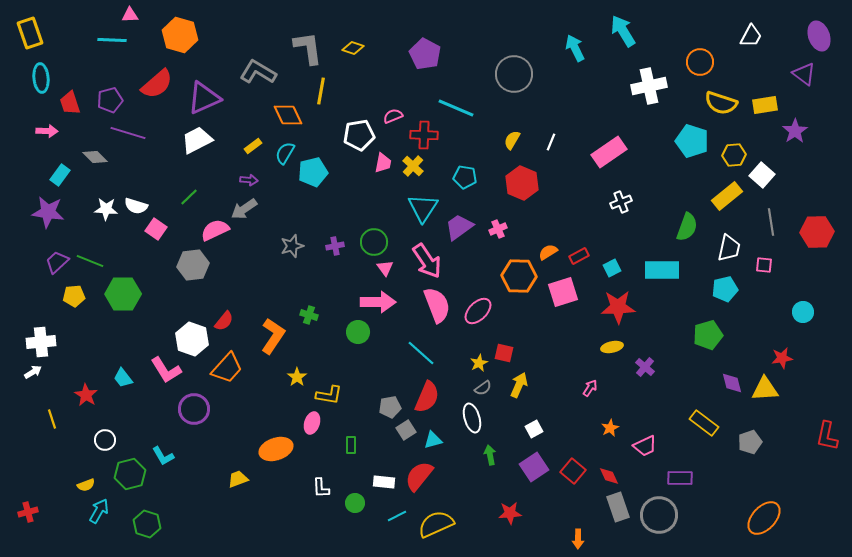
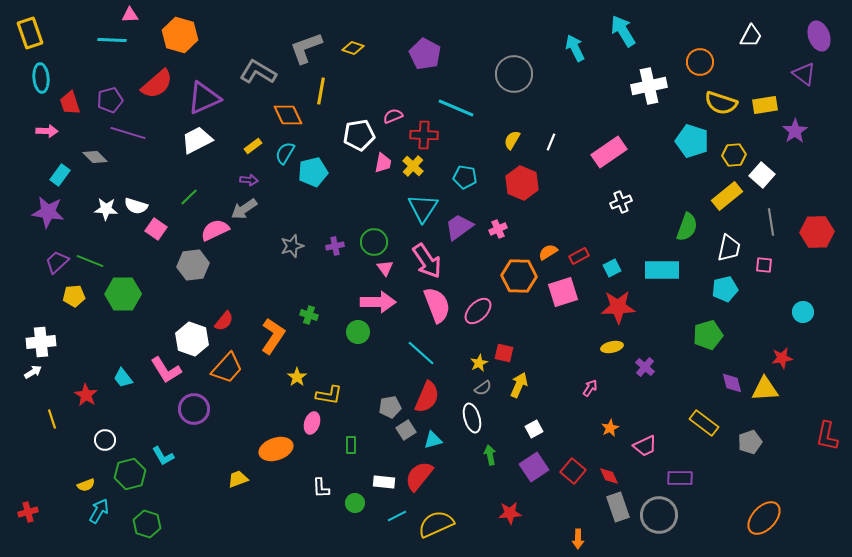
gray L-shape at (308, 48): moved 2 px left; rotated 102 degrees counterclockwise
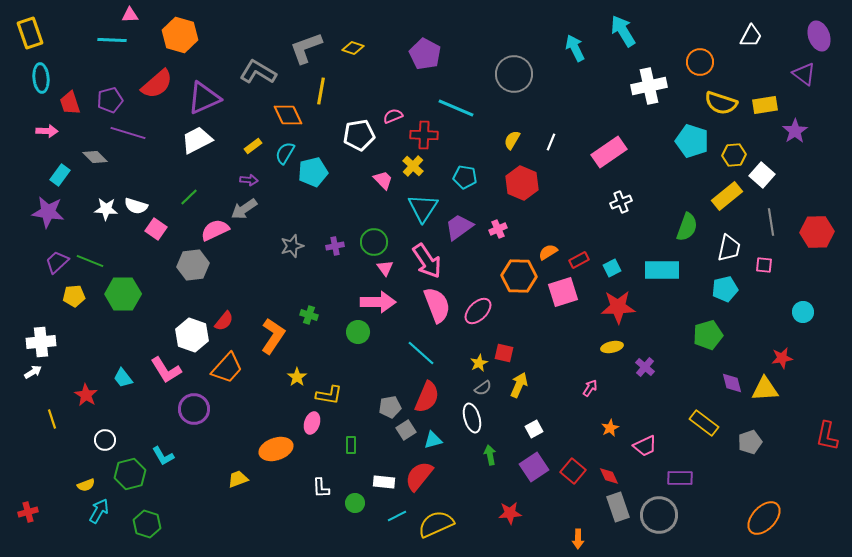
pink trapezoid at (383, 163): moved 17 px down; rotated 55 degrees counterclockwise
red rectangle at (579, 256): moved 4 px down
white hexagon at (192, 339): moved 4 px up
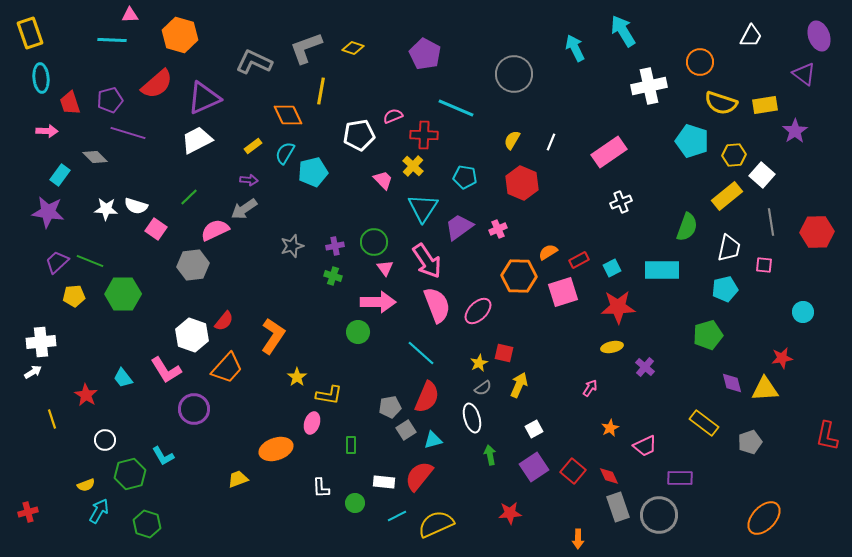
gray L-shape at (258, 72): moved 4 px left, 10 px up; rotated 6 degrees counterclockwise
green cross at (309, 315): moved 24 px right, 39 px up
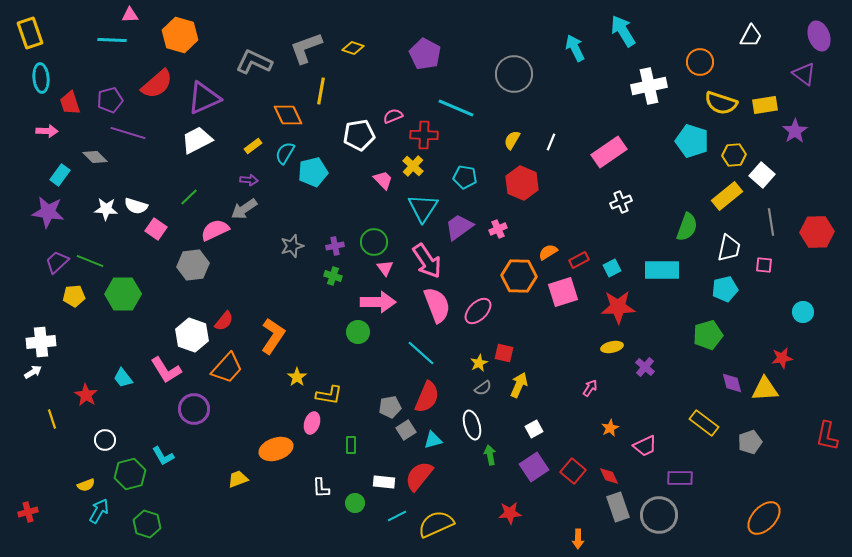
white ellipse at (472, 418): moved 7 px down
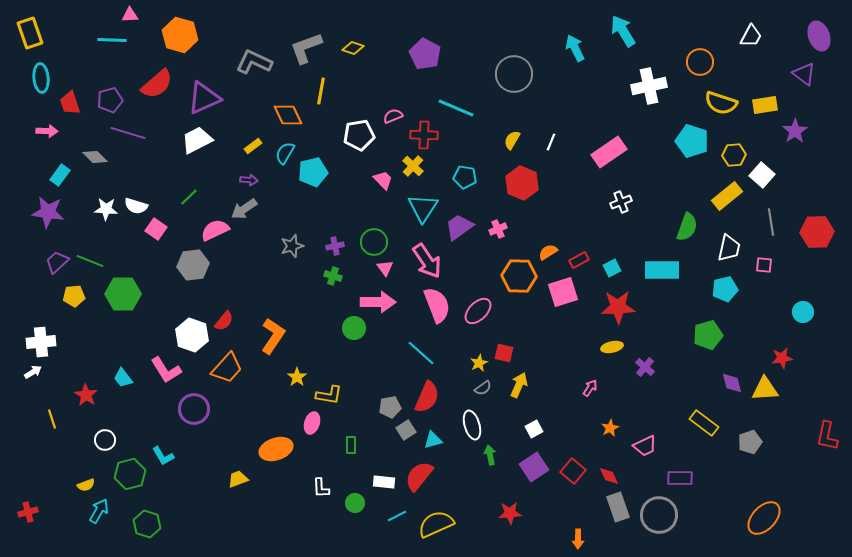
green circle at (358, 332): moved 4 px left, 4 px up
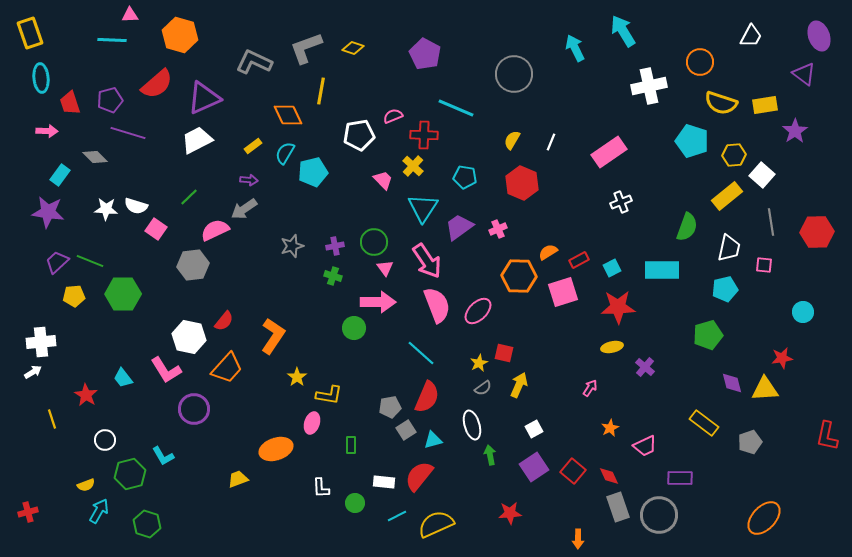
white hexagon at (192, 335): moved 3 px left, 2 px down; rotated 8 degrees counterclockwise
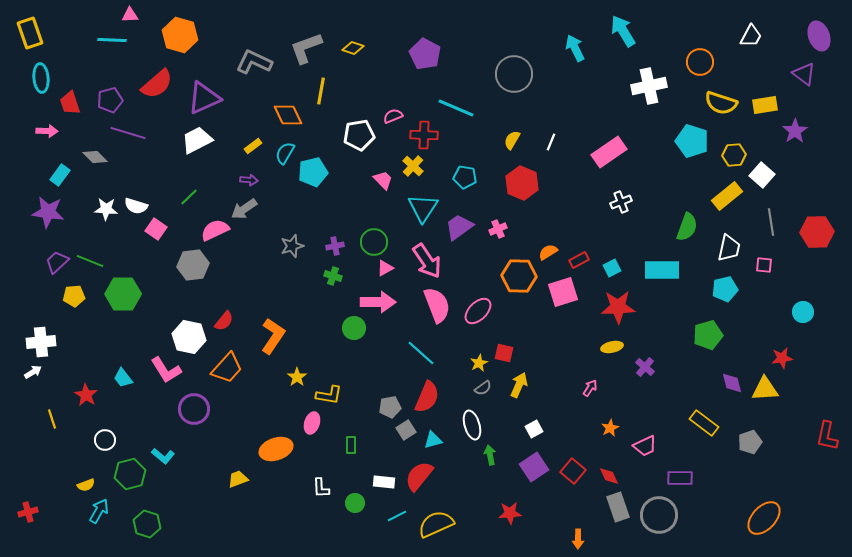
pink triangle at (385, 268): rotated 36 degrees clockwise
cyan L-shape at (163, 456): rotated 20 degrees counterclockwise
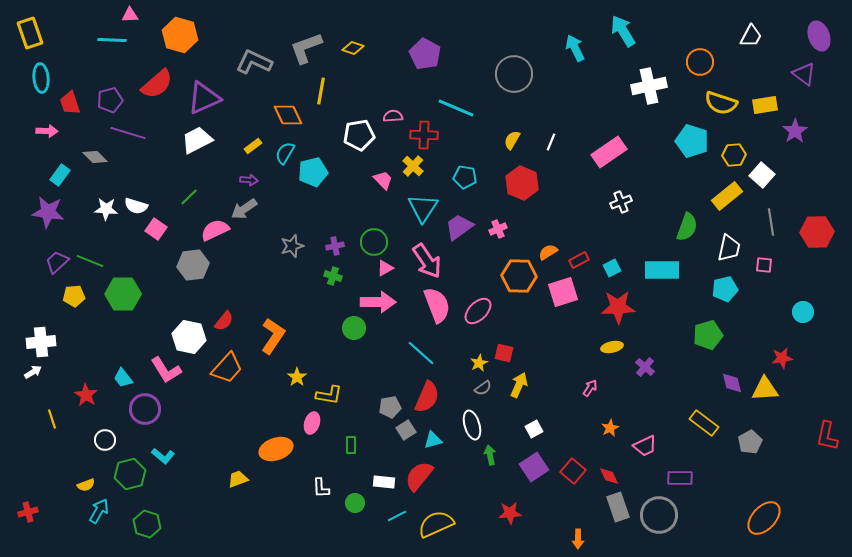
pink semicircle at (393, 116): rotated 18 degrees clockwise
purple circle at (194, 409): moved 49 px left
gray pentagon at (750, 442): rotated 10 degrees counterclockwise
